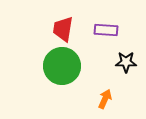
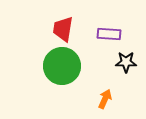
purple rectangle: moved 3 px right, 4 px down
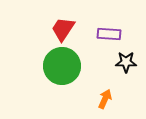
red trapezoid: rotated 24 degrees clockwise
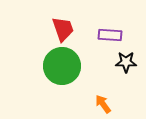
red trapezoid: rotated 128 degrees clockwise
purple rectangle: moved 1 px right, 1 px down
orange arrow: moved 2 px left, 5 px down; rotated 60 degrees counterclockwise
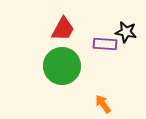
red trapezoid: rotated 48 degrees clockwise
purple rectangle: moved 5 px left, 9 px down
black star: moved 30 px up; rotated 10 degrees clockwise
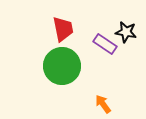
red trapezoid: rotated 40 degrees counterclockwise
purple rectangle: rotated 30 degrees clockwise
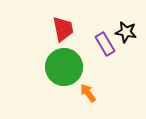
purple rectangle: rotated 25 degrees clockwise
green circle: moved 2 px right, 1 px down
orange arrow: moved 15 px left, 11 px up
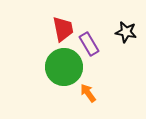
purple rectangle: moved 16 px left
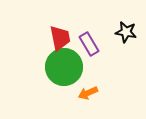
red trapezoid: moved 3 px left, 9 px down
orange arrow: rotated 78 degrees counterclockwise
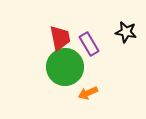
green circle: moved 1 px right
